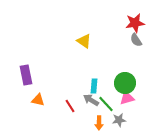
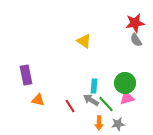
gray star: moved 1 px left, 4 px down
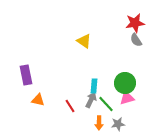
gray arrow: rotated 84 degrees clockwise
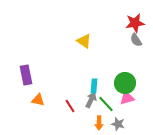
gray star: rotated 24 degrees clockwise
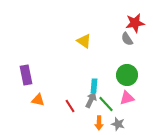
gray semicircle: moved 9 px left, 1 px up
green circle: moved 2 px right, 8 px up
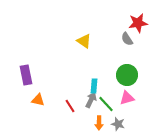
red star: moved 3 px right
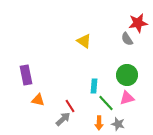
gray arrow: moved 28 px left, 19 px down; rotated 21 degrees clockwise
green line: moved 1 px up
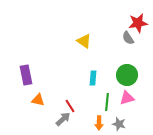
gray semicircle: moved 1 px right, 1 px up
cyan rectangle: moved 1 px left, 8 px up
green line: moved 1 px right, 1 px up; rotated 48 degrees clockwise
gray star: moved 1 px right
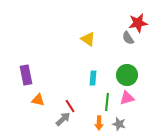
yellow triangle: moved 4 px right, 2 px up
